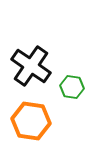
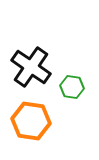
black cross: moved 1 px down
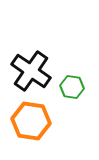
black cross: moved 4 px down
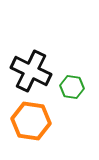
black cross: rotated 9 degrees counterclockwise
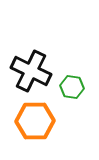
orange hexagon: moved 4 px right; rotated 9 degrees counterclockwise
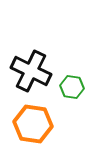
orange hexagon: moved 2 px left, 3 px down; rotated 9 degrees clockwise
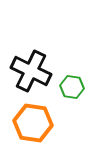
orange hexagon: moved 1 px up
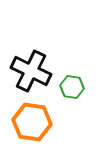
orange hexagon: moved 1 px left, 1 px up
